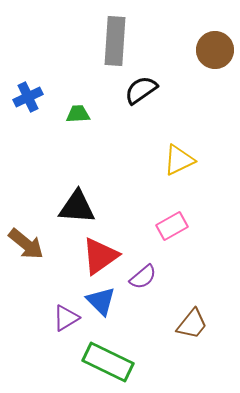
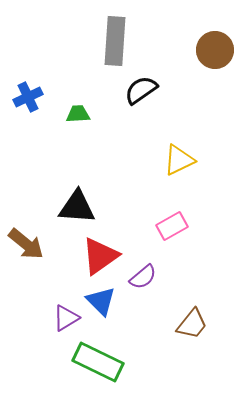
green rectangle: moved 10 px left
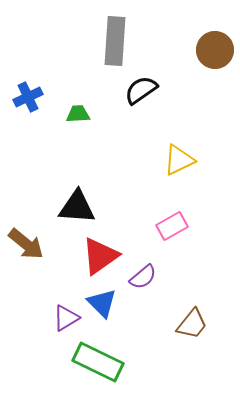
blue triangle: moved 1 px right, 2 px down
